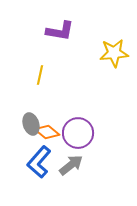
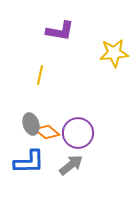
blue L-shape: moved 10 px left; rotated 132 degrees counterclockwise
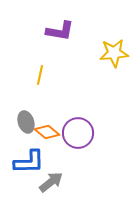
gray ellipse: moved 5 px left, 2 px up
gray arrow: moved 20 px left, 17 px down
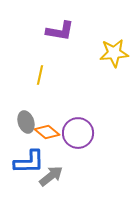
gray arrow: moved 6 px up
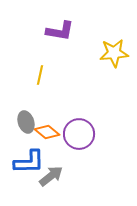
purple circle: moved 1 px right, 1 px down
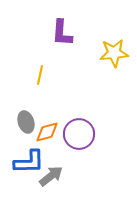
purple L-shape: moved 2 px right, 2 px down; rotated 84 degrees clockwise
orange diamond: rotated 55 degrees counterclockwise
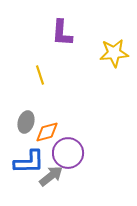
yellow line: rotated 30 degrees counterclockwise
gray ellipse: rotated 35 degrees clockwise
purple circle: moved 11 px left, 19 px down
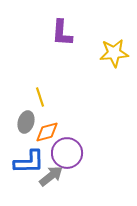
yellow line: moved 22 px down
purple circle: moved 1 px left
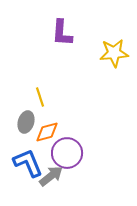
blue L-shape: moved 1 px left, 1 px down; rotated 112 degrees counterclockwise
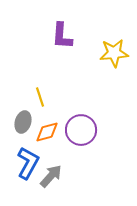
purple L-shape: moved 3 px down
gray ellipse: moved 3 px left
purple circle: moved 14 px right, 23 px up
blue L-shape: rotated 52 degrees clockwise
gray arrow: rotated 10 degrees counterclockwise
